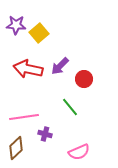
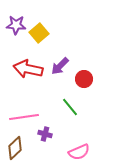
brown diamond: moved 1 px left
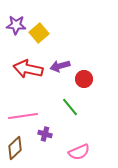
purple arrow: rotated 30 degrees clockwise
pink line: moved 1 px left, 1 px up
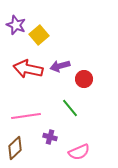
purple star: rotated 18 degrees clockwise
yellow square: moved 2 px down
green line: moved 1 px down
pink line: moved 3 px right
purple cross: moved 5 px right, 3 px down
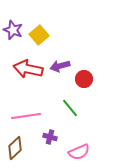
purple star: moved 3 px left, 5 px down
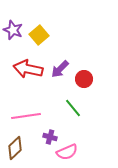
purple arrow: moved 3 px down; rotated 30 degrees counterclockwise
green line: moved 3 px right
pink semicircle: moved 12 px left
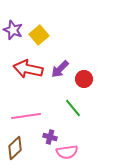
pink semicircle: rotated 15 degrees clockwise
